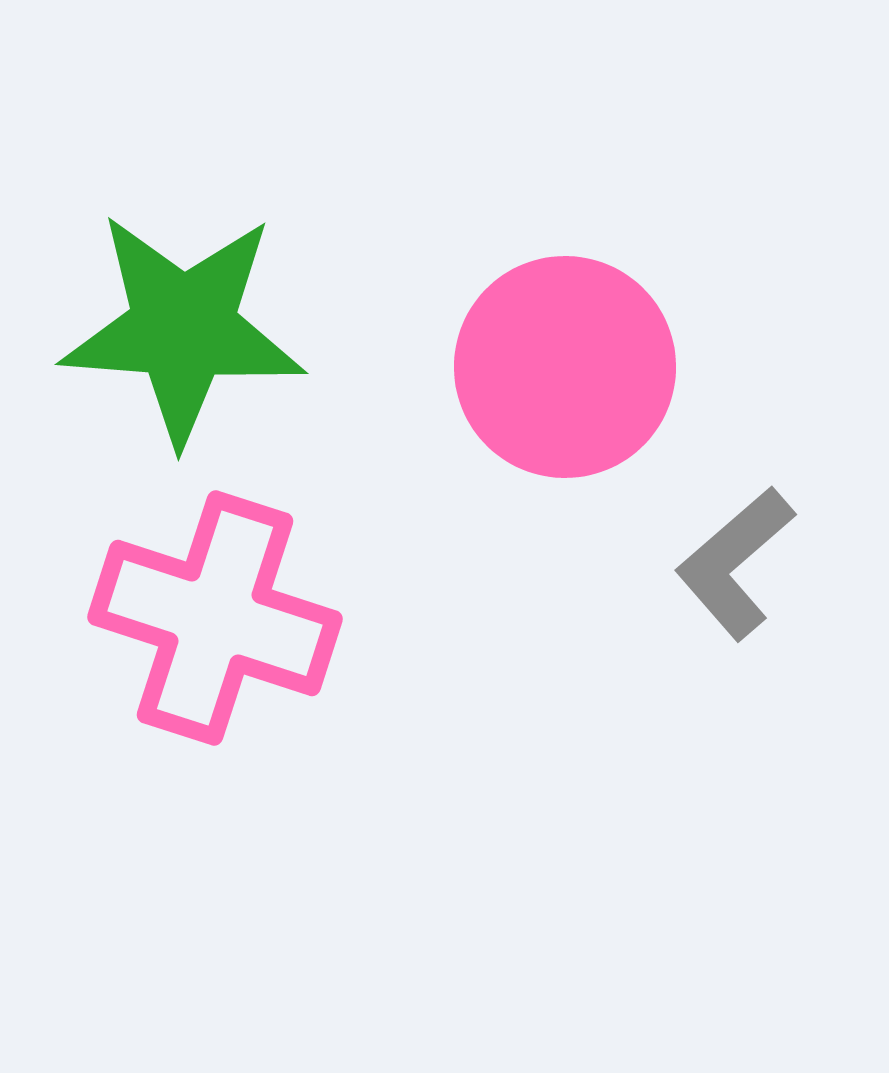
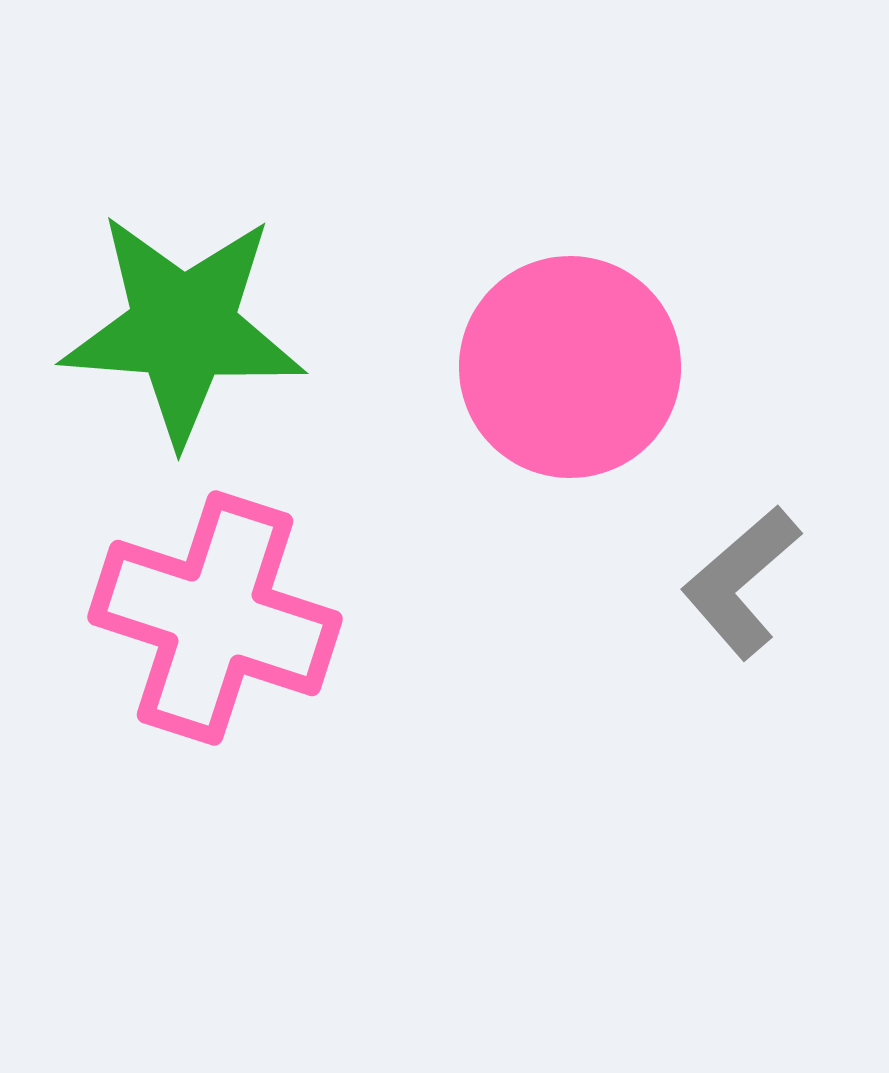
pink circle: moved 5 px right
gray L-shape: moved 6 px right, 19 px down
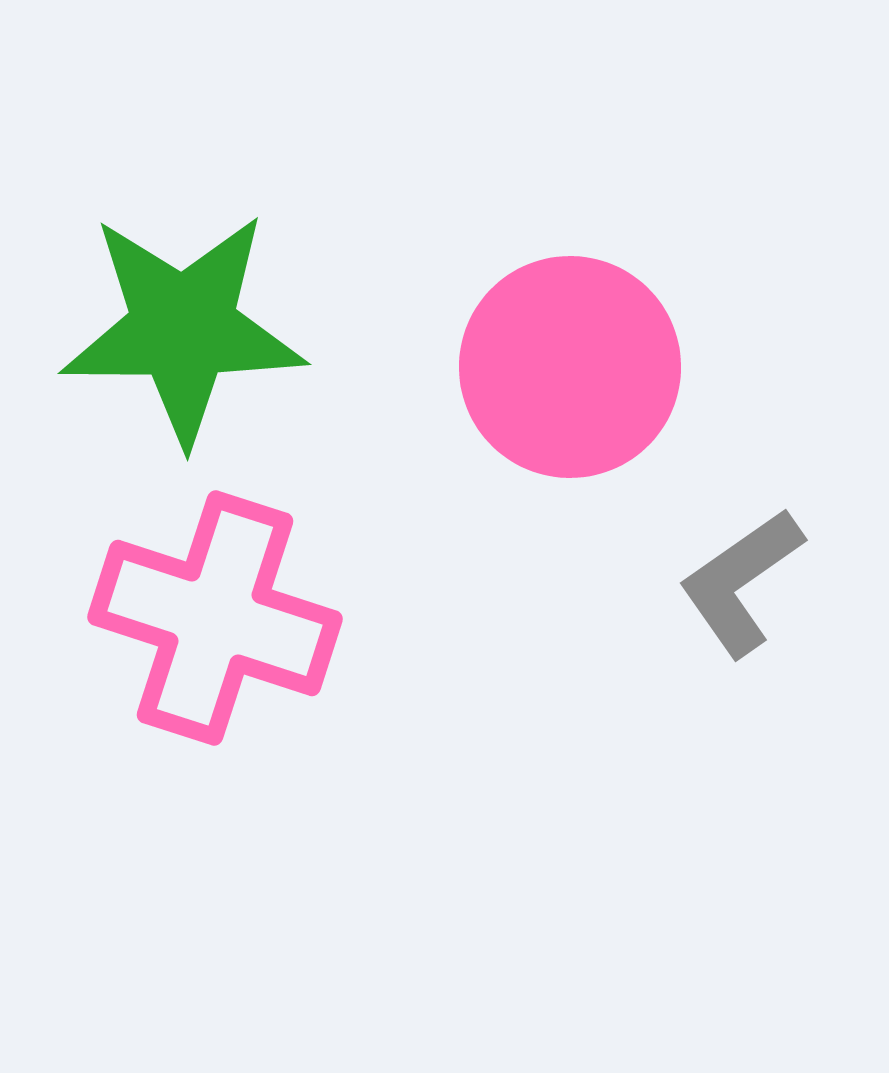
green star: rotated 4 degrees counterclockwise
gray L-shape: rotated 6 degrees clockwise
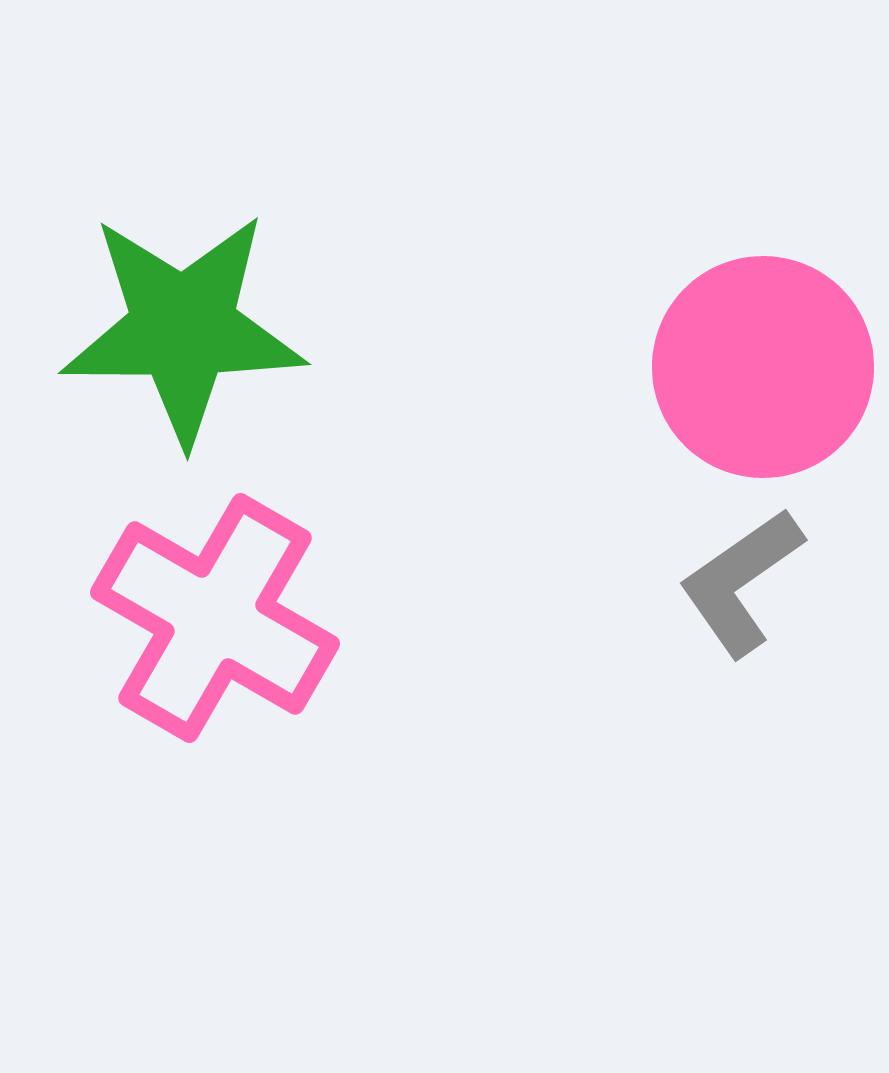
pink circle: moved 193 px right
pink cross: rotated 12 degrees clockwise
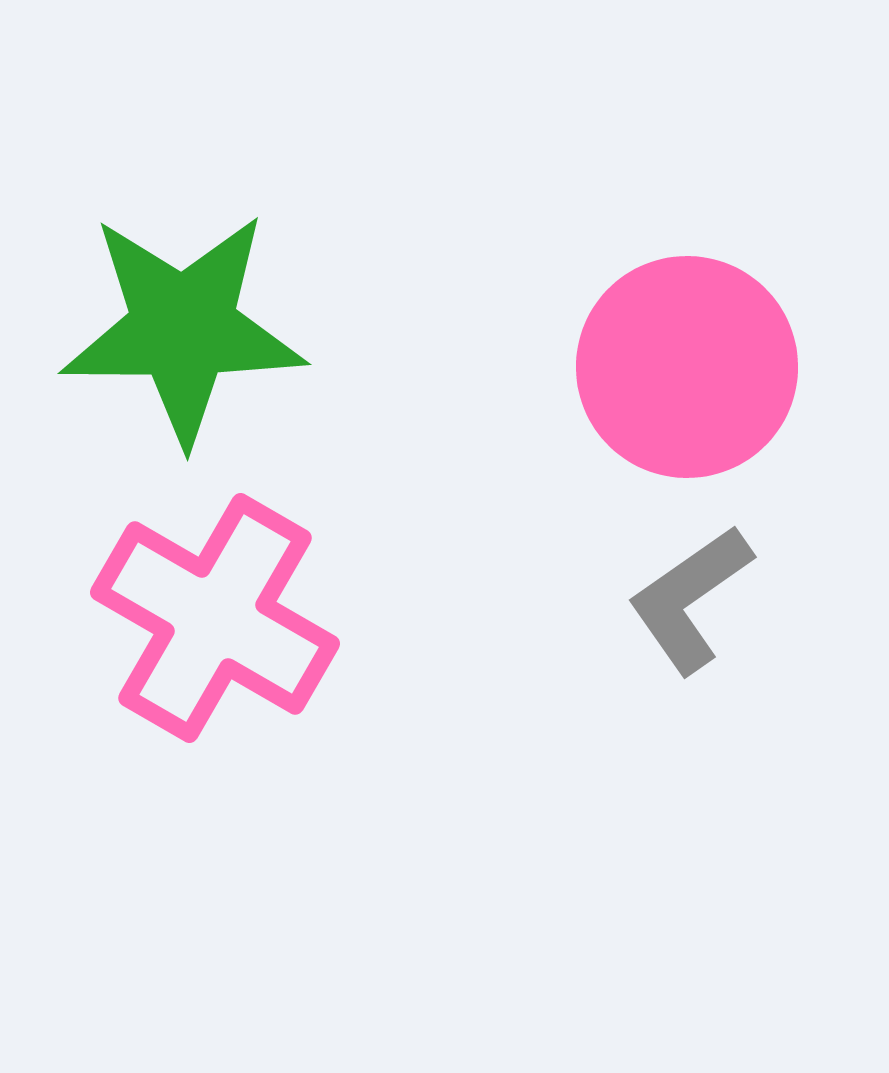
pink circle: moved 76 px left
gray L-shape: moved 51 px left, 17 px down
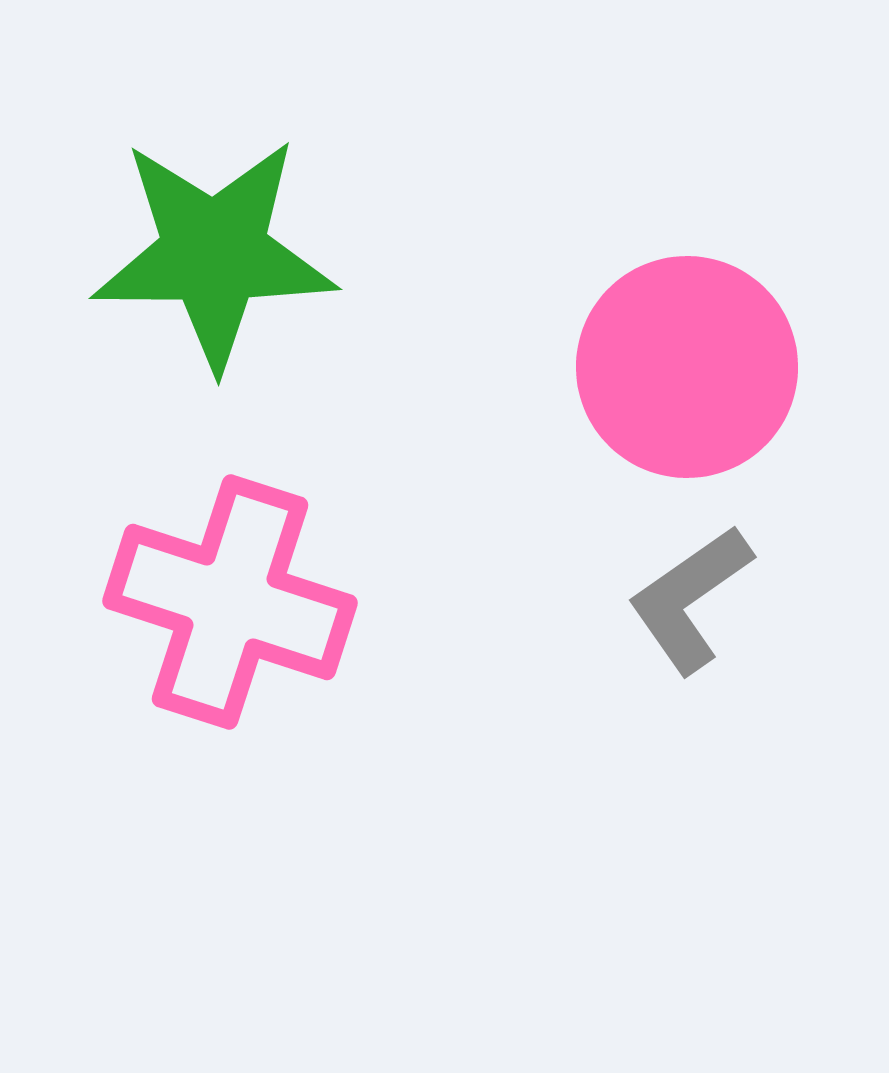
green star: moved 31 px right, 75 px up
pink cross: moved 15 px right, 16 px up; rotated 12 degrees counterclockwise
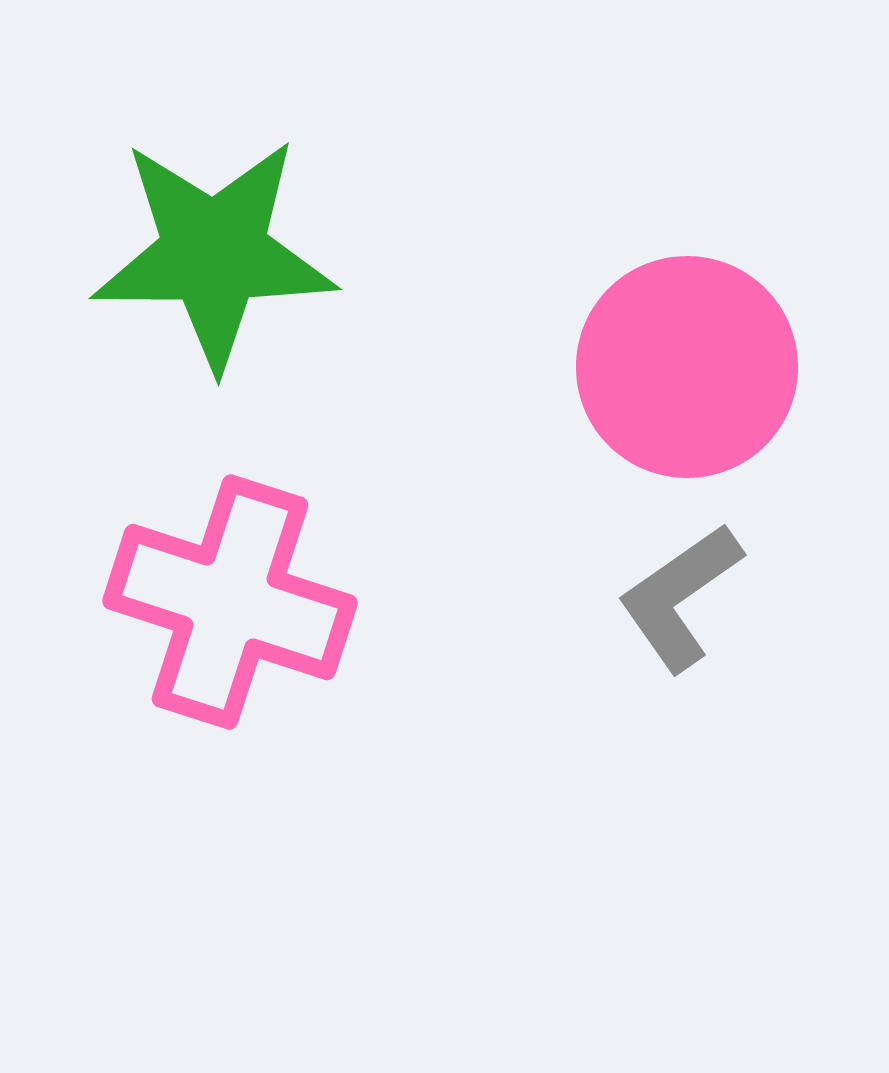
gray L-shape: moved 10 px left, 2 px up
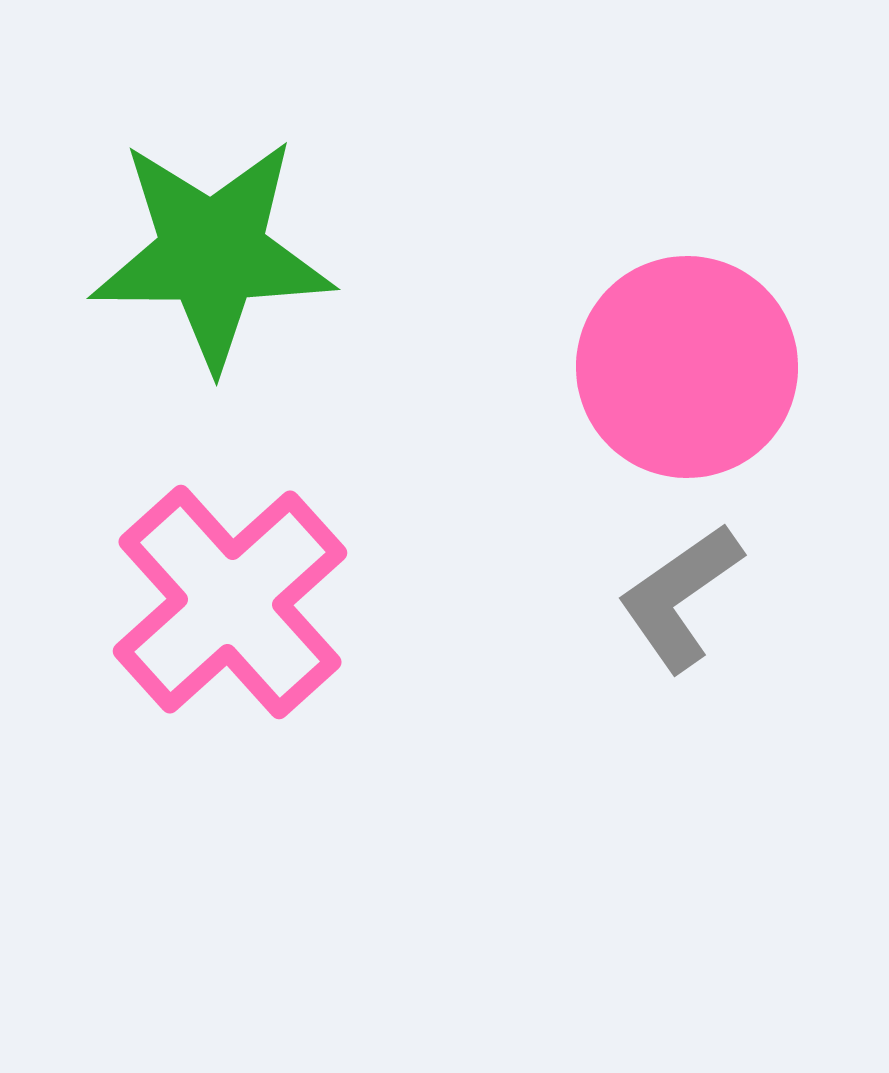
green star: moved 2 px left
pink cross: rotated 30 degrees clockwise
